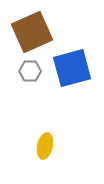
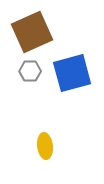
blue square: moved 5 px down
yellow ellipse: rotated 20 degrees counterclockwise
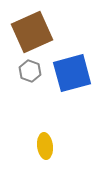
gray hexagon: rotated 20 degrees clockwise
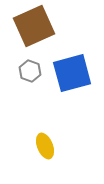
brown square: moved 2 px right, 6 px up
yellow ellipse: rotated 15 degrees counterclockwise
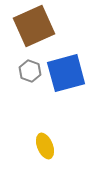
blue square: moved 6 px left
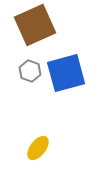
brown square: moved 1 px right, 1 px up
yellow ellipse: moved 7 px left, 2 px down; rotated 60 degrees clockwise
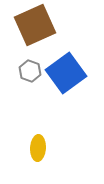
blue square: rotated 21 degrees counterclockwise
yellow ellipse: rotated 35 degrees counterclockwise
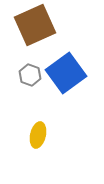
gray hexagon: moved 4 px down
yellow ellipse: moved 13 px up; rotated 10 degrees clockwise
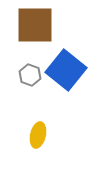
brown square: rotated 24 degrees clockwise
blue square: moved 3 px up; rotated 15 degrees counterclockwise
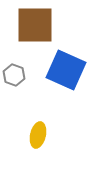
blue square: rotated 15 degrees counterclockwise
gray hexagon: moved 16 px left
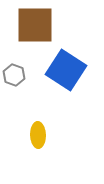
blue square: rotated 9 degrees clockwise
yellow ellipse: rotated 15 degrees counterclockwise
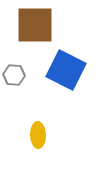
blue square: rotated 6 degrees counterclockwise
gray hexagon: rotated 15 degrees counterclockwise
